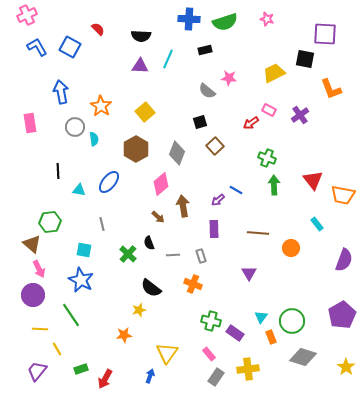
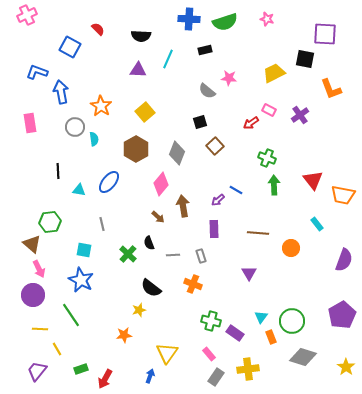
blue L-shape at (37, 47): moved 25 px down; rotated 40 degrees counterclockwise
purple triangle at (140, 66): moved 2 px left, 4 px down
pink diamond at (161, 184): rotated 10 degrees counterclockwise
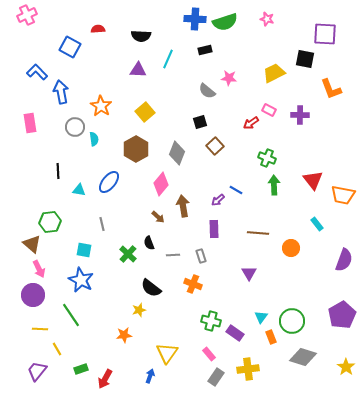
blue cross at (189, 19): moved 6 px right
red semicircle at (98, 29): rotated 48 degrees counterclockwise
blue L-shape at (37, 72): rotated 25 degrees clockwise
purple cross at (300, 115): rotated 36 degrees clockwise
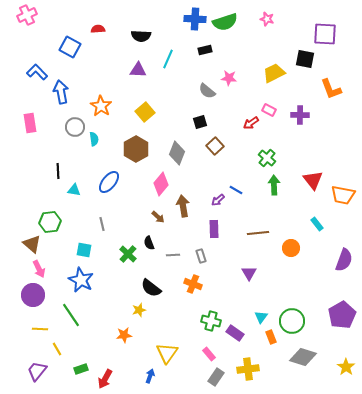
green cross at (267, 158): rotated 18 degrees clockwise
cyan triangle at (79, 190): moved 5 px left
brown line at (258, 233): rotated 10 degrees counterclockwise
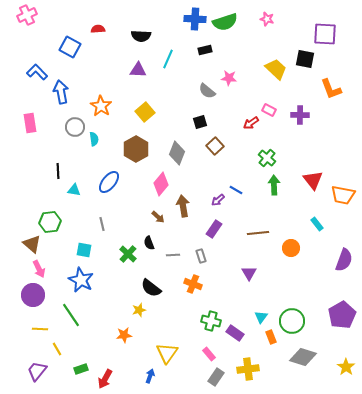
yellow trapezoid at (274, 73): moved 2 px right, 4 px up; rotated 70 degrees clockwise
purple rectangle at (214, 229): rotated 36 degrees clockwise
